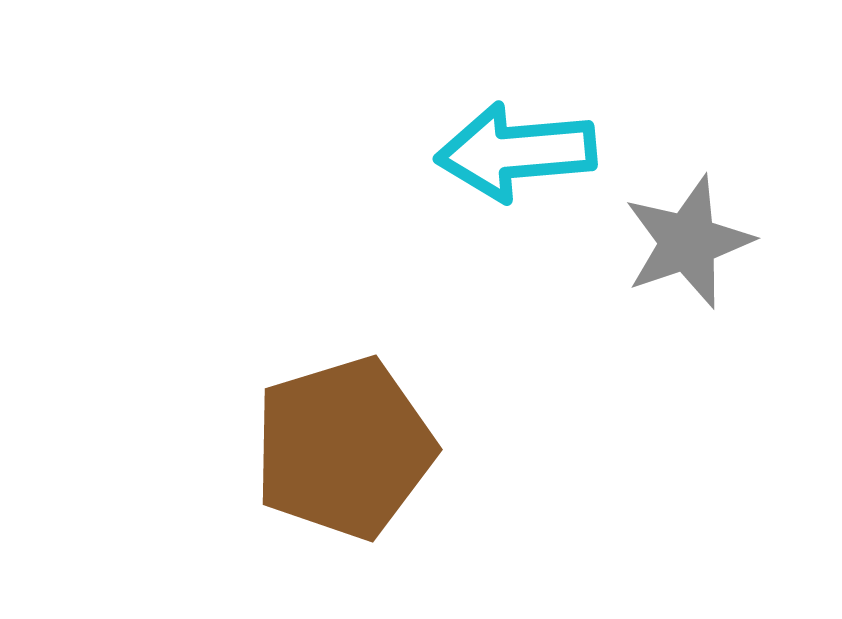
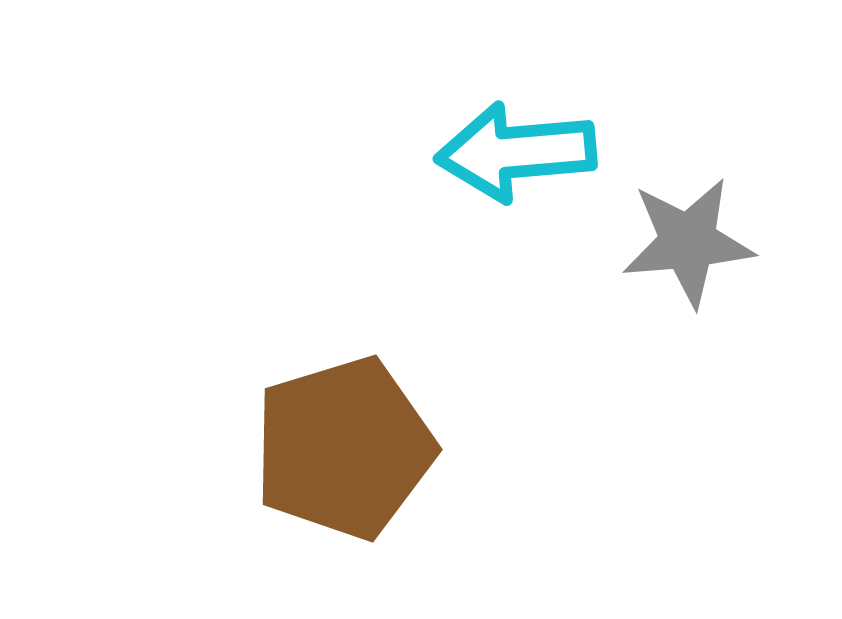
gray star: rotated 14 degrees clockwise
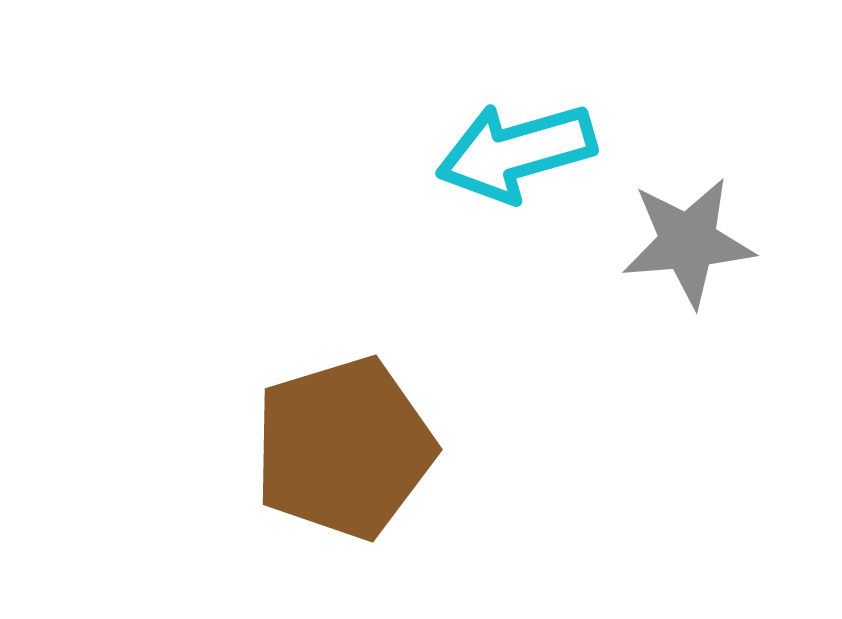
cyan arrow: rotated 11 degrees counterclockwise
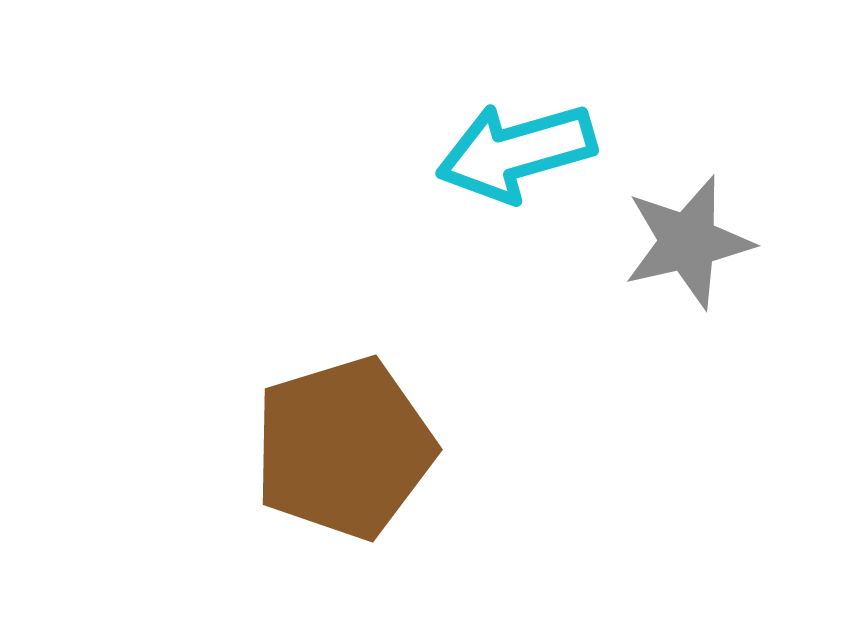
gray star: rotated 8 degrees counterclockwise
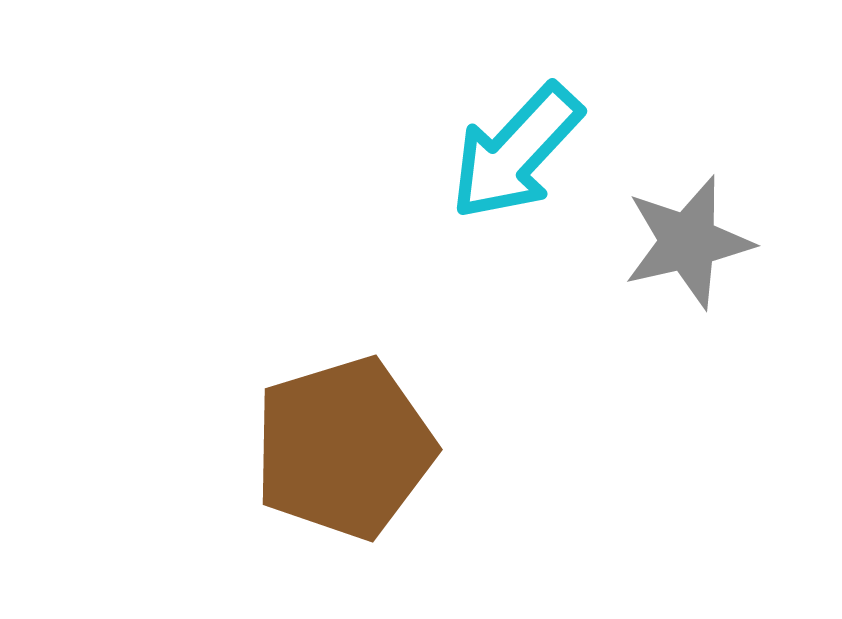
cyan arrow: rotated 31 degrees counterclockwise
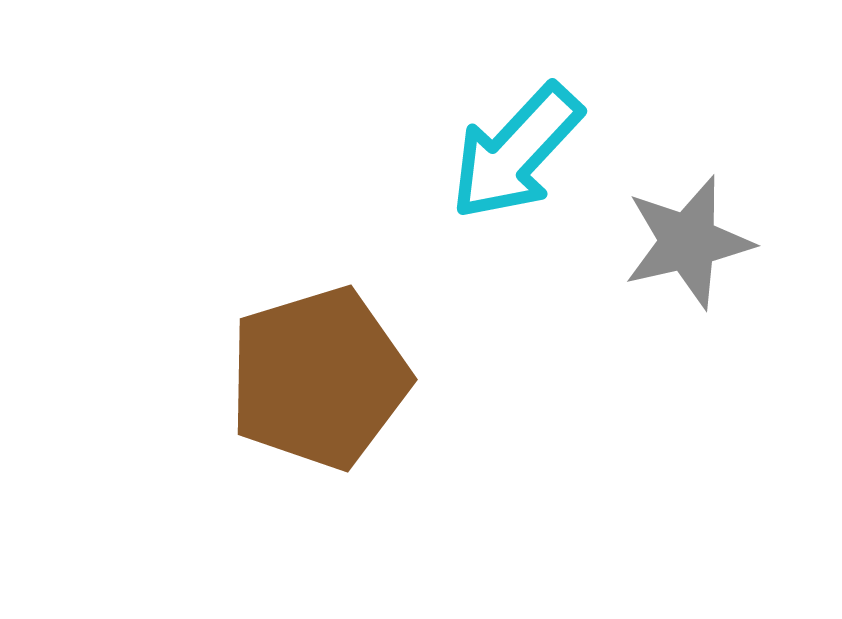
brown pentagon: moved 25 px left, 70 px up
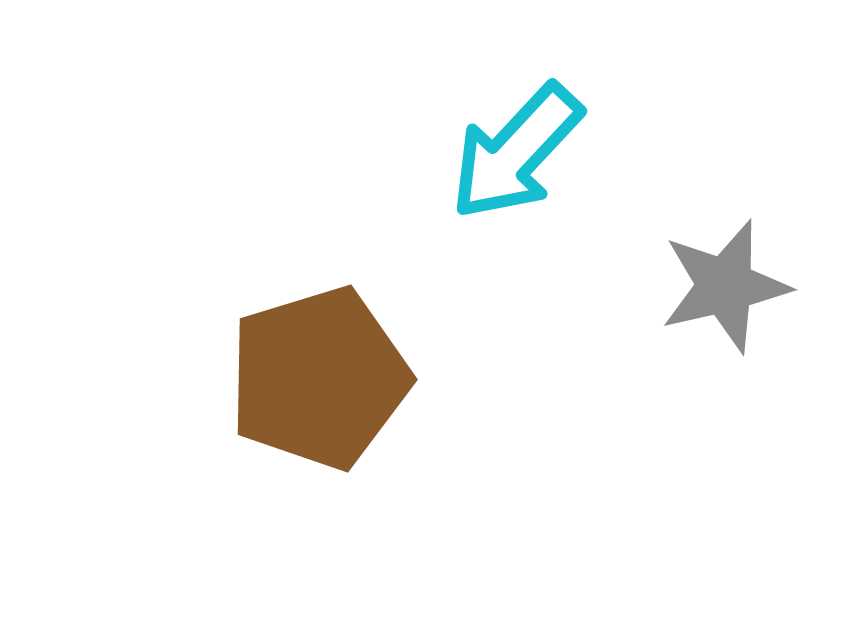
gray star: moved 37 px right, 44 px down
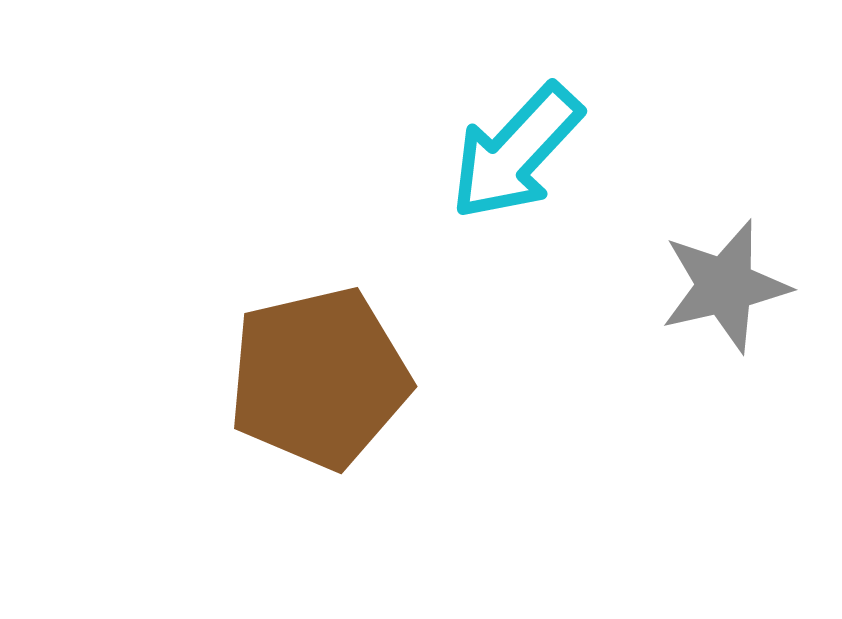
brown pentagon: rotated 4 degrees clockwise
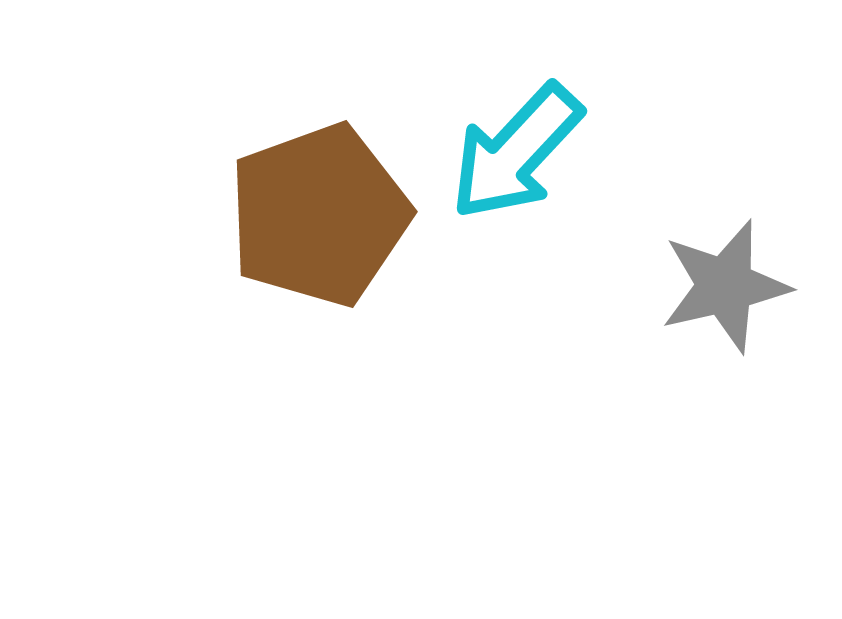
brown pentagon: moved 163 px up; rotated 7 degrees counterclockwise
